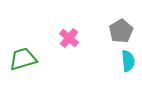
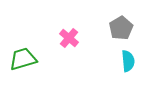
gray pentagon: moved 3 px up
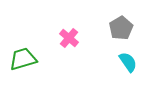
cyan semicircle: moved 1 px down; rotated 30 degrees counterclockwise
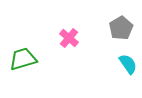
cyan semicircle: moved 2 px down
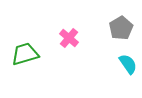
green trapezoid: moved 2 px right, 5 px up
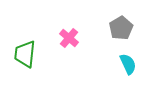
green trapezoid: rotated 68 degrees counterclockwise
cyan semicircle: rotated 10 degrees clockwise
